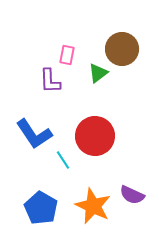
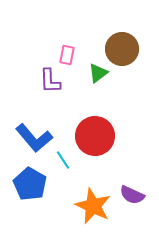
blue L-shape: moved 4 px down; rotated 6 degrees counterclockwise
blue pentagon: moved 11 px left, 24 px up
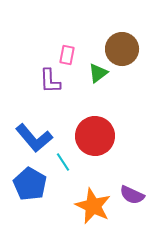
cyan line: moved 2 px down
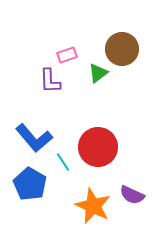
pink rectangle: rotated 60 degrees clockwise
red circle: moved 3 px right, 11 px down
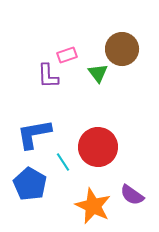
green triangle: rotated 30 degrees counterclockwise
purple L-shape: moved 2 px left, 5 px up
blue L-shape: moved 4 px up; rotated 120 degrees clockwise
purple semicircle: rotated 10 degrees clockwise
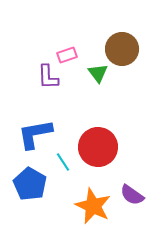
purple L-shape: moved 1 px down
blue L-shape: moved 1 px right
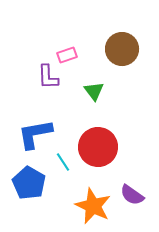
green triangle: moved 4 px left, 18 px down
blue pentagon: moved 1 px left, 1 px up
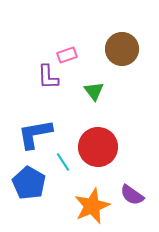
orange star: moved 1 px left; rotated 24 degrees clockwise
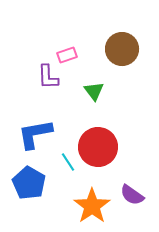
cyan line: moved 5 px right
orange star: rotated 12 degrees counterclockwise
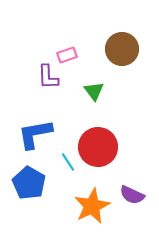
purple semicircle: rotated 10 degrees counterclockwise
orange star: rotated 9 degrees clockwise
